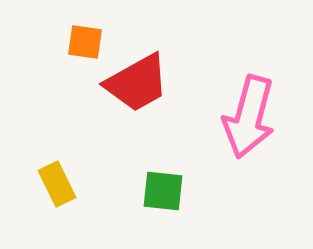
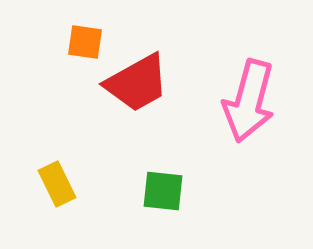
pink arrow: moved 16 px up
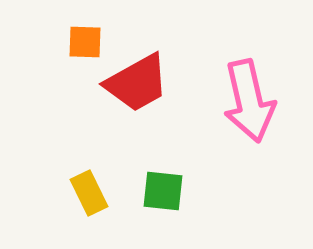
orange square: rotated 6 degrees counterclockwise
pink arrow: rotated 28 degrees counterclockwise
yellow rectangle: moved 32 px right, 9 px down
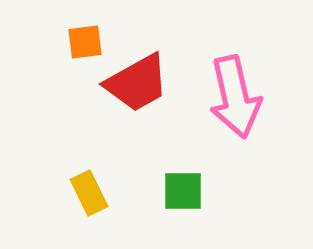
orange square: rotated 9 degrees counterclockwise
pink arrow: moved 14 px left, 4 px up
green square: moved 20 px right; rotated 6 degrees counterclockwise
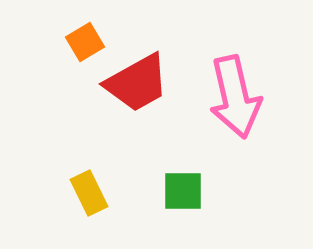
orange square: rotated 24 degrees counterclockwise
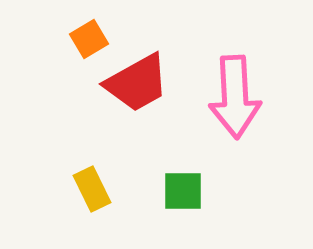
orange square: moved 4 px right, 3 px up
pink arrow: rotated 10 degrees clockwise
yellow rectangle: moved 3 px right, 4 px up
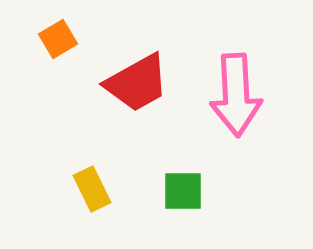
orange square: moved 31 px left
pink arrow: moved 1 px right, 2 px up
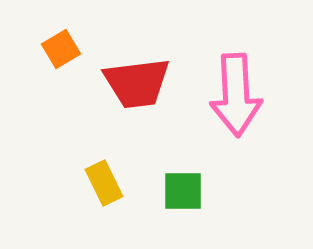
orange square: moved 3 px right, 10 px down
red trapezoid: rotated 22 degrees clockwise
yellow rectangle: moved 12 px right, 6 px up
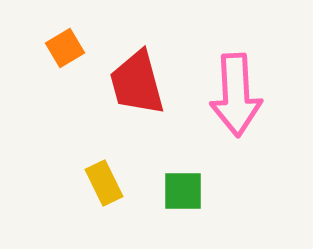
orange square: moved 4 px right, 1 px up
red trapezoid: rotated 82 degrees clockwise
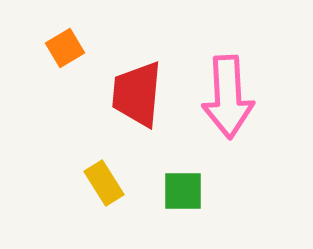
red trapezoid: moved 11 px down; rotated 20 degrees clockwise
pink arrow: moved 8 px left, 2 px down
yellow rectangle: rotated 6 degrees counterclockwise
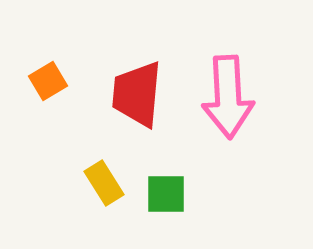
orange square: moved 17 px left, 33 px down
green square: moved 17 px left, 3 px down
